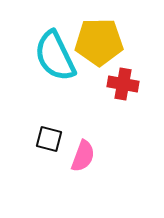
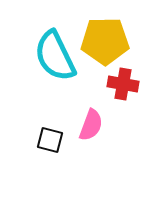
yellow pentagon: moved 6 px right, 1 px up
black square: moved 1 px right, 1 px down
pink semicircle: moved 8 px right, 31 px up
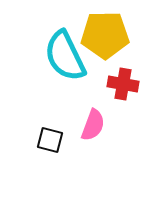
yellow pentagon: moved 6 px up
cyan semicircle: moved 10 px right
pink semicircle: moved 2 px right
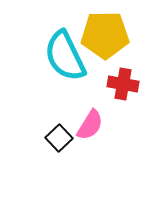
pink semicircle: moved 3 px left; rotated 12 degrees clockwise
black square: moved 9 px right, 2 px up; rotated 32 degrees clockwise
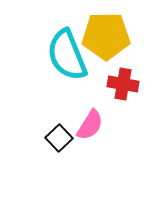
yellow pentagon: moved 1 px right, 1 px down
cyan semicircle: moved 2 px right, 1 px up; rotated 4 degrees clockwise
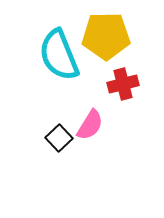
cyan semicircle: moved 8 px left
red cross: rotated 24 degrees counterclockwise
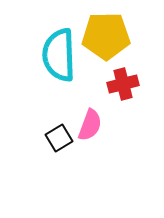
cyan semicircle: rotated 20 degrees clockwise
pink semicircle: rotated 12 degrees counterclockwise
black square: rotated 12 degrees clockwise
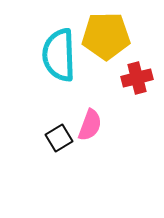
red cross: moved 14 px right, 6 px up
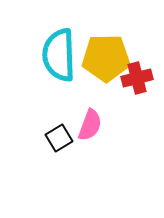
yellow pentagon: moved 22 px down
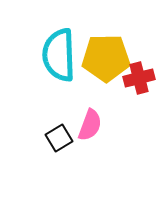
red cross: moved 2 px right
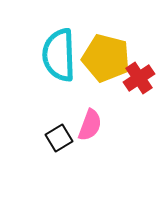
yellow pentagon: rotated 15 degrees clockwise
red cross: rotated 20 degrees counterclockwise
